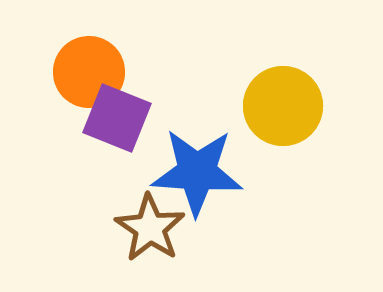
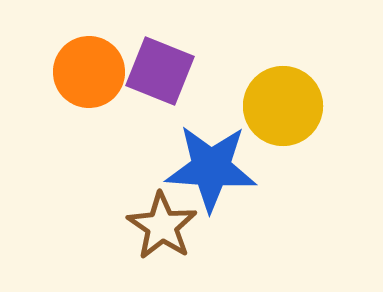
purple square: moved 43 px right, 47 px up
blue star: moved 14 px right, 4 px up
brown star: moved 12 px right, 2 px up
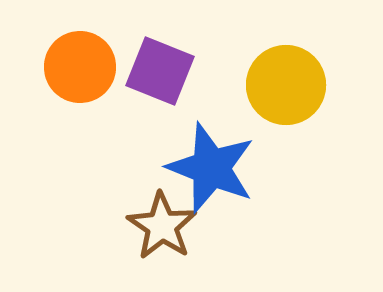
orange circle: moved 9 px left, 5 px up
yellow circle: moved 3 px right, 21 px up
blue star: rotated 18 degrees clockwise
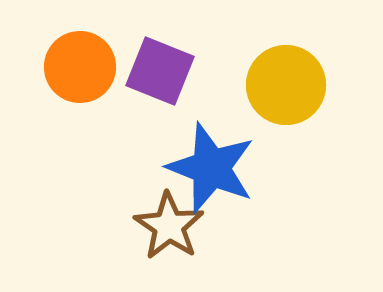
brown star: moved 7 px right
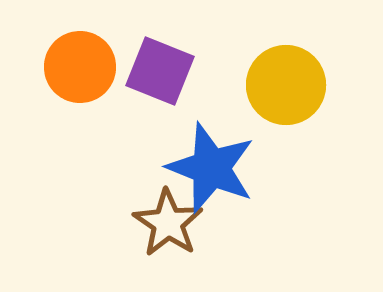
brown star: moved 1 px left, 3 px up
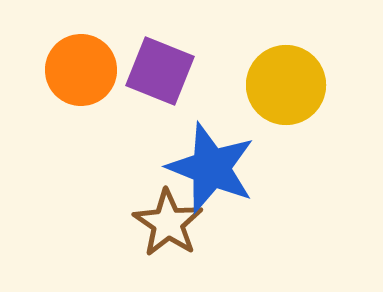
orange circle: moved 1 px right, 3 px down
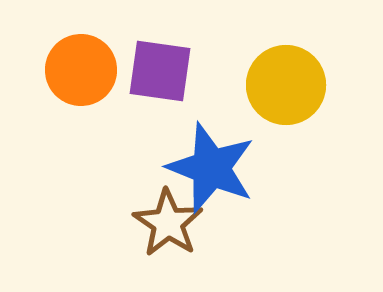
purple square: rotated 14 degrees counterclockwise
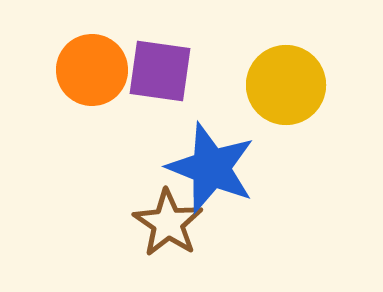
orange circle: moved 11 px right
